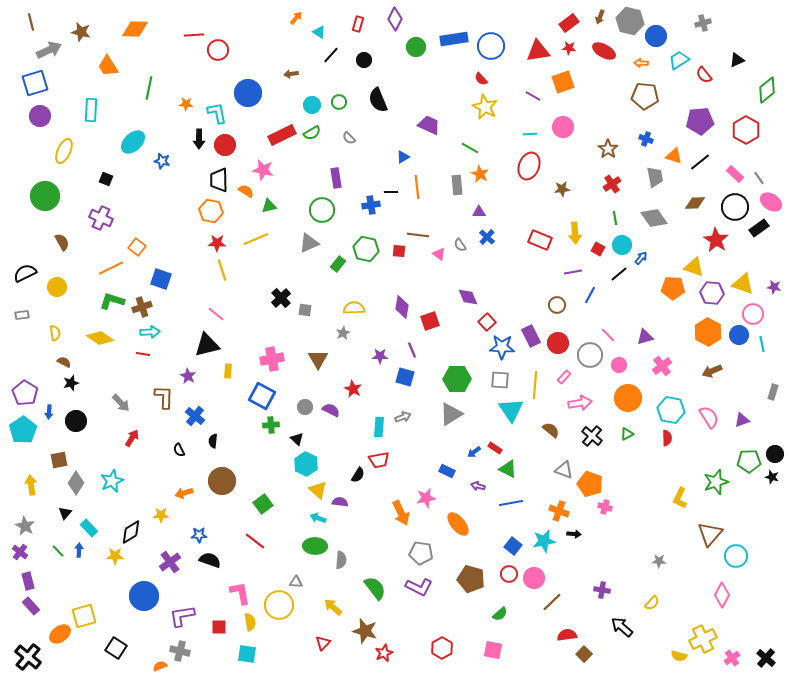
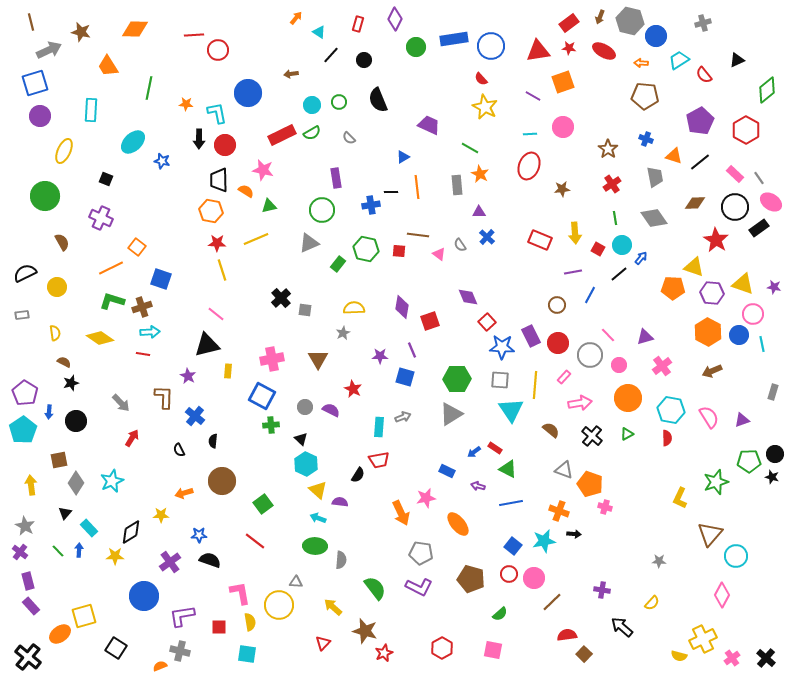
purple pentagon at (700, 121): rotated 24 degrees counterclockwise
black triangle at (297, 439): moved 4 px right
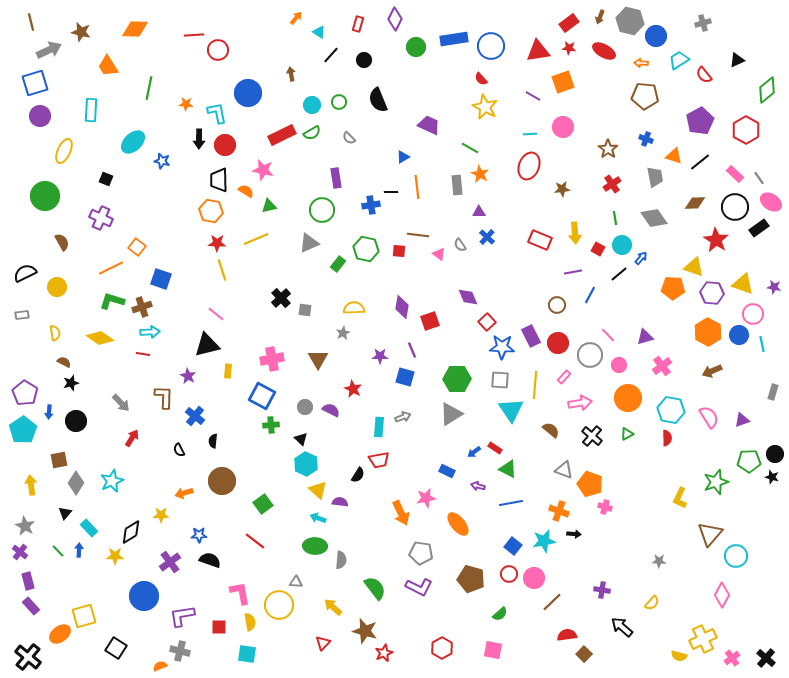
brown arrow at (291, 74): rotated 88 degrees clockwise
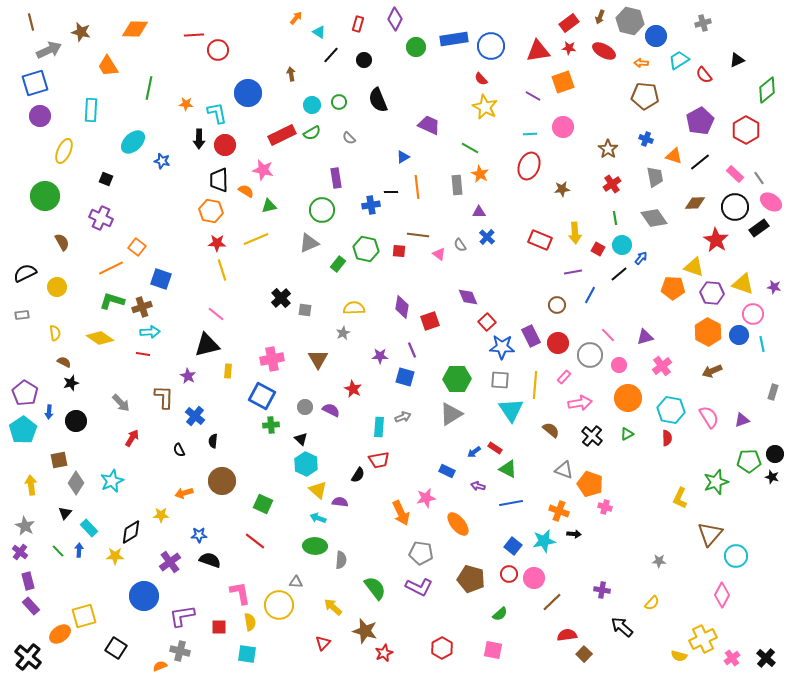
green square at (263, 504): rotated 30 degrees counterclockwise
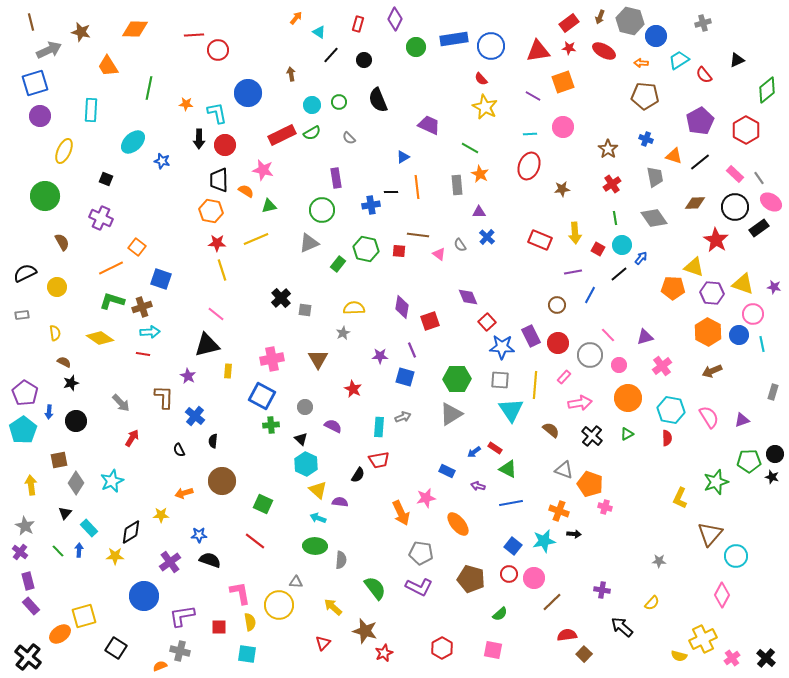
purple semicircle at (331, 410): moved 2 px right, 16 px down
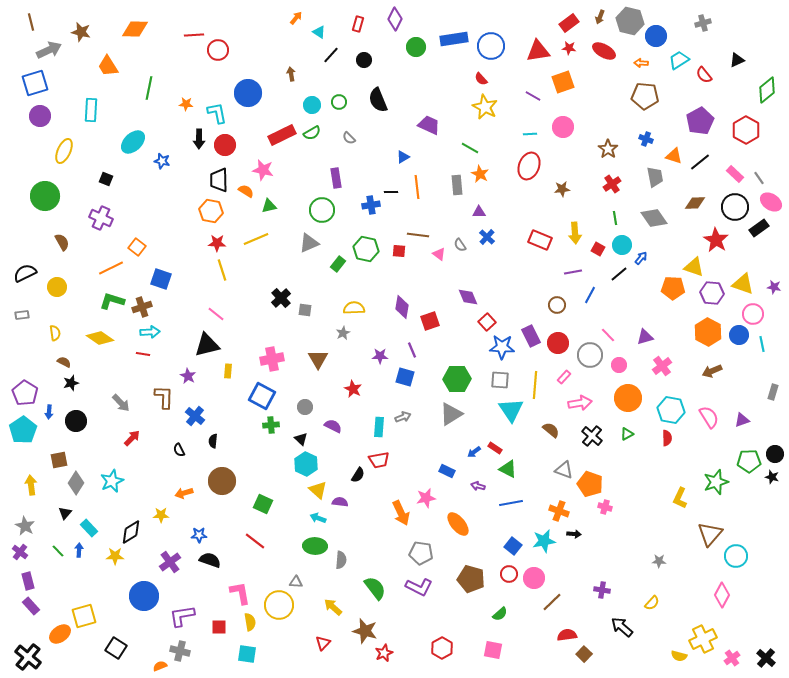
red arrow at (132, 438): rotated 12 degrees clockwise
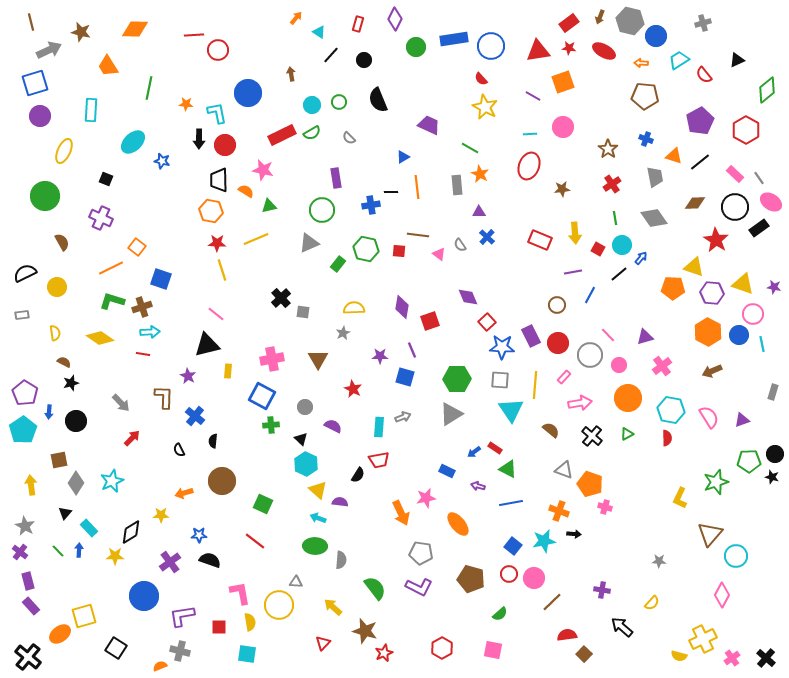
gray square at (305, 310): moved 2 px left, 2 px down
